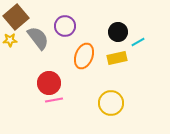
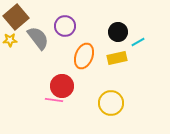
red circle: moved 13 px right, 3 px down
pink line: rotated 18 degrees clockwise
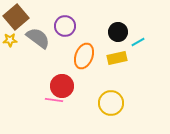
gray semicircle: rotated 15 degrees counterclockwise
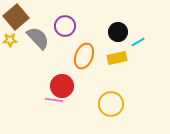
gray semicircle: rotated 10 degrees clockwise
yellow circle: moved 1 px down
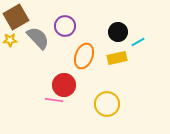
brown square: rotated 10 degrees clockwise
red circle: moved 2 px right, 1 px up
yellow circle: moved 4 px left
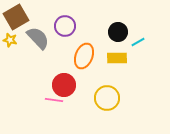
yellow star: rotated 16 degrees clockwise
yellow rectangle: rotated 12 degrees clockwise
yellow circle: moved 6 px up
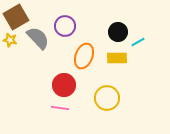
pink line: moved 6 px right, 8 px down
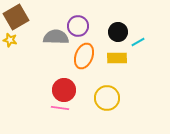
purple circle: moved 13 px right
gray semicircle: moved 18 px right, 1 px up; rotated 45 degrees counterclockwise
red circle: moved 5 px down
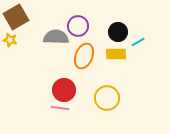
yellow rectangle: moved 1 px left, 4 px up
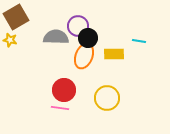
black circle: moved 30 px left, 6 px down
cyan line: moved 1 px right, 1 px up; rotated 40 degrees clockwise
yellow rectangle: moved 2 px left
